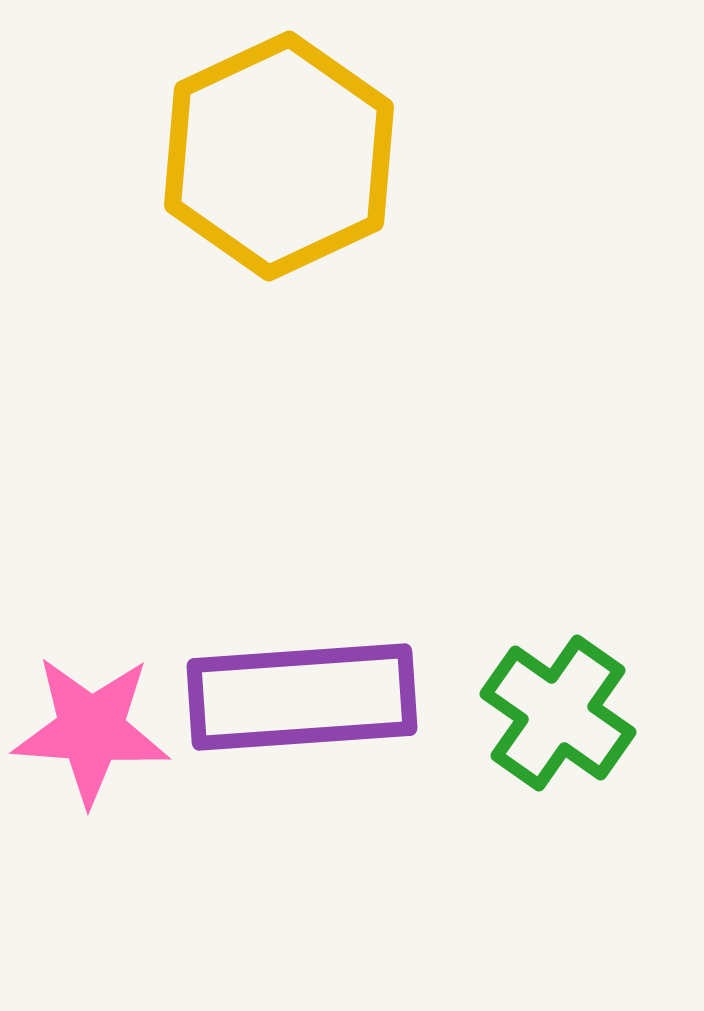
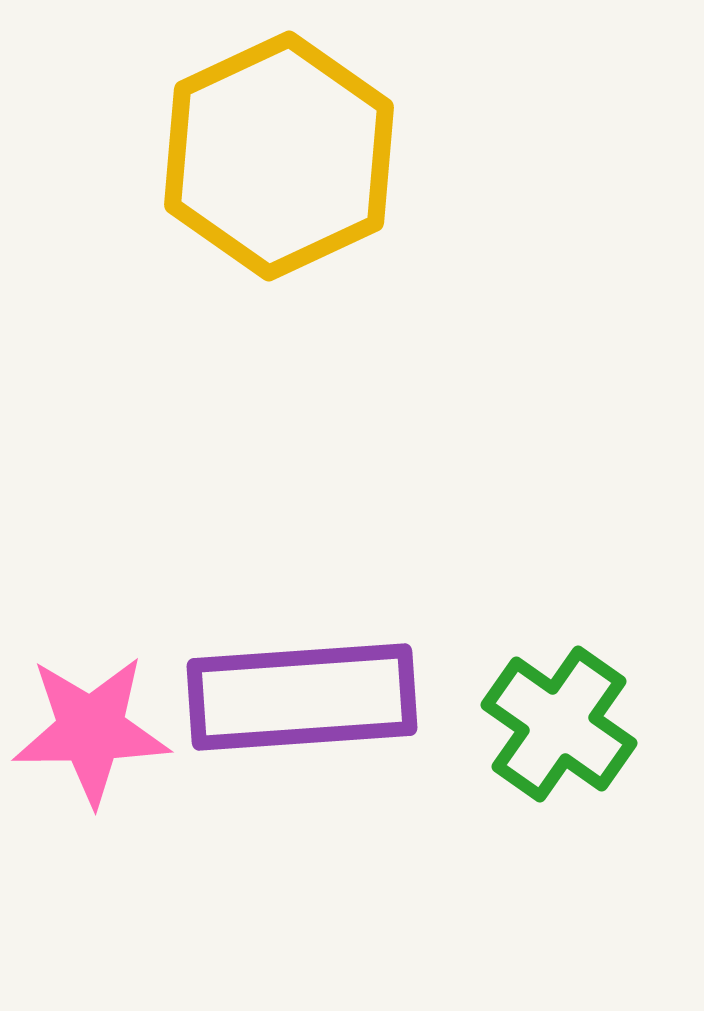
green cross: moved 1 px right, 11 px down
pink star: rotated 5 degrees counterclockwise
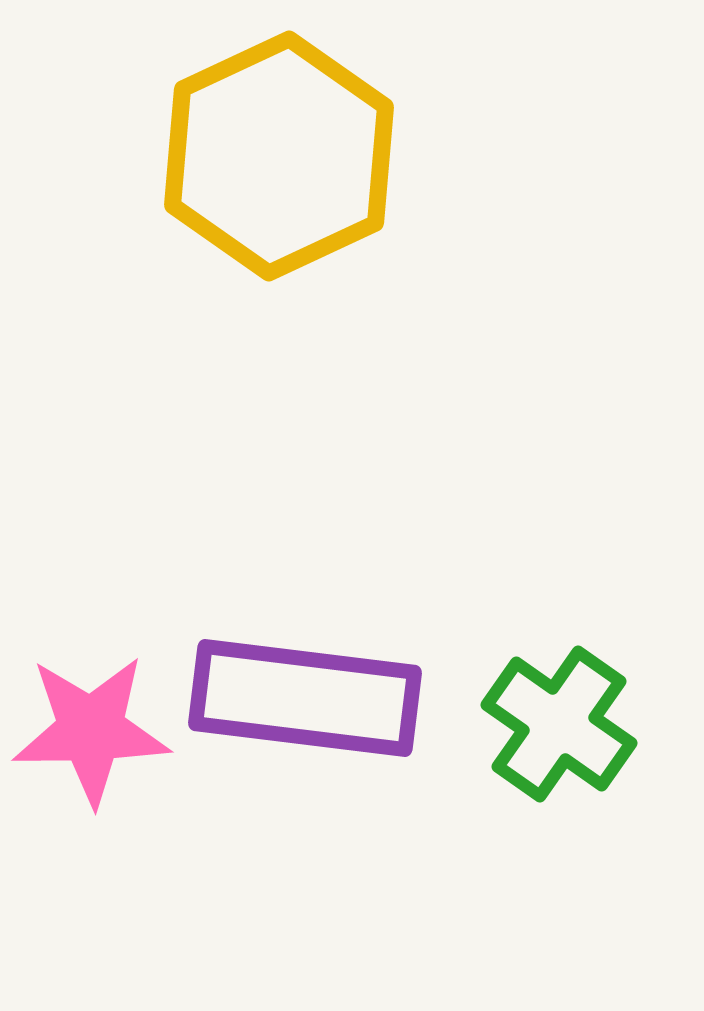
purple rectangle: moved 3 px right, 1 px down; rotated 11 degrees clockwise
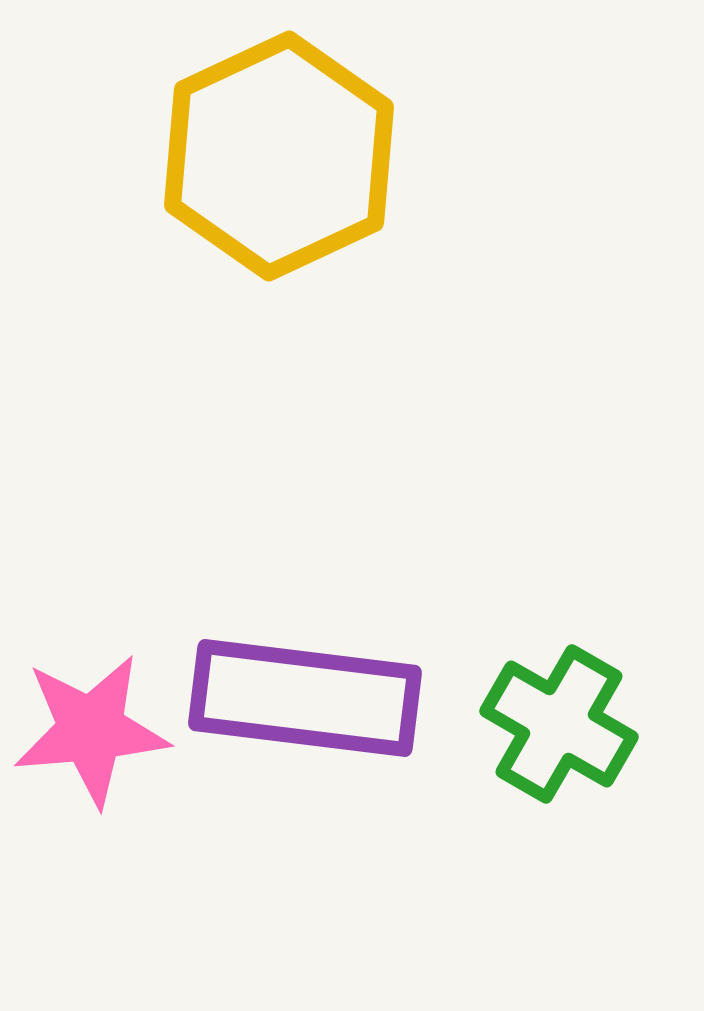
green cross: rotated 5 degrees counterclockwise
pink star: rotated 4 degrees counterclockwise
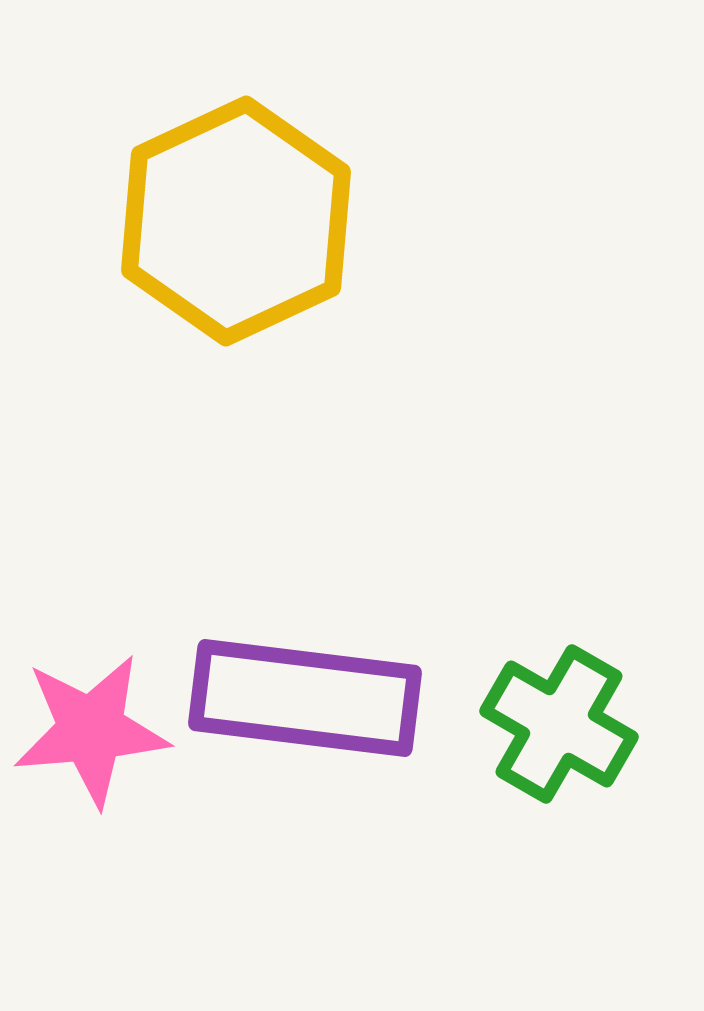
yellow hexagon: moved 43 px left, 65 px down
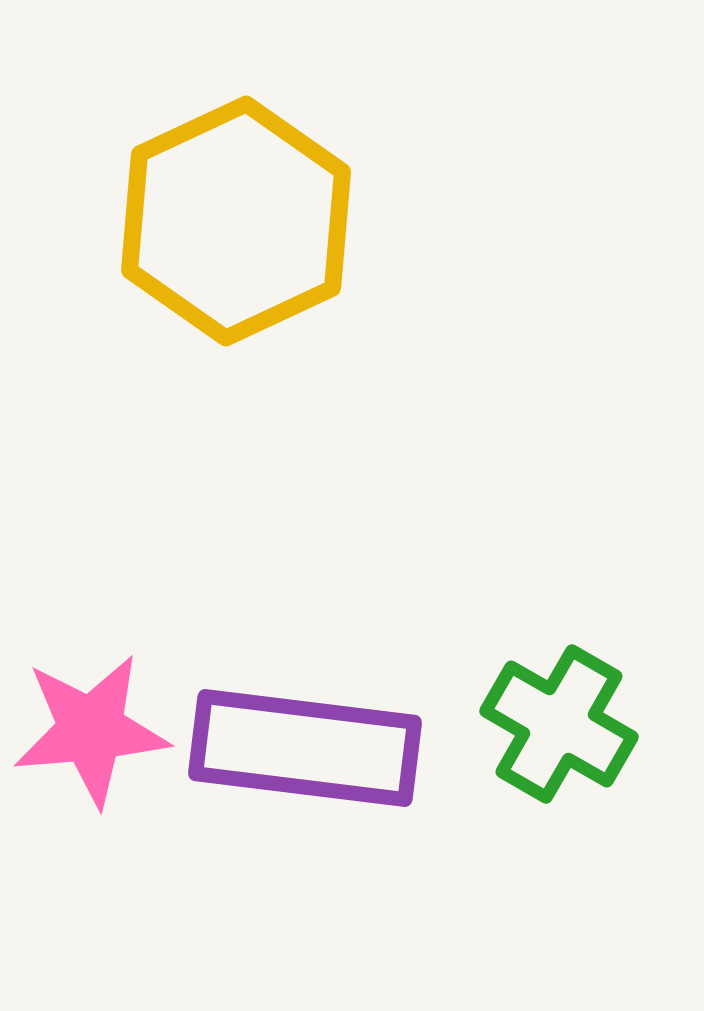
purple rectangle: moved 50 px down
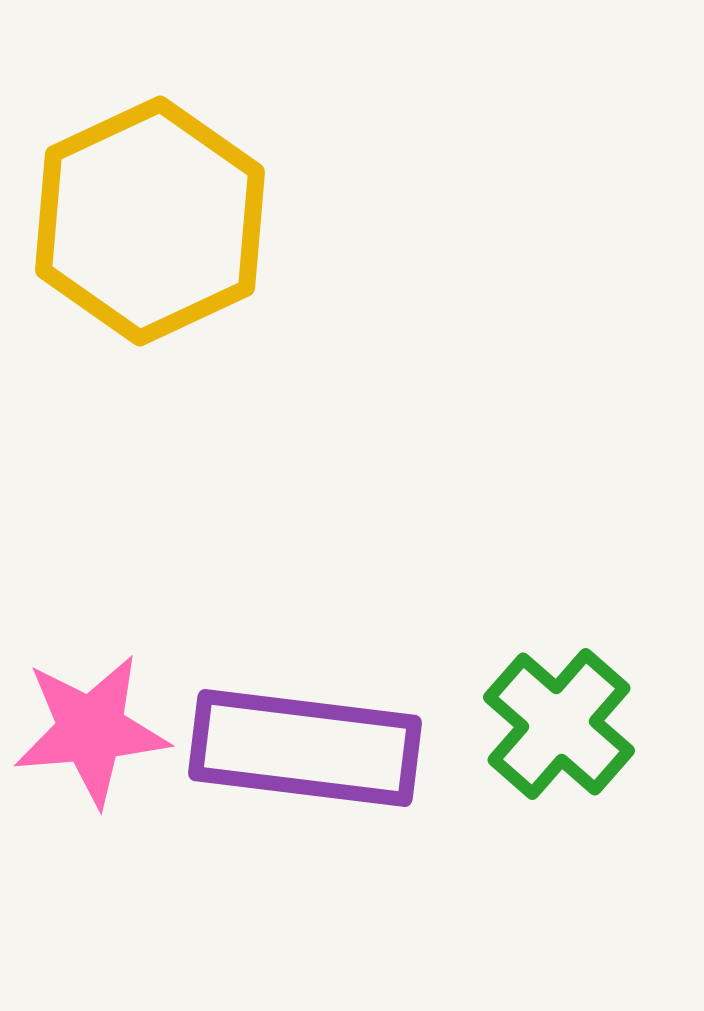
yellow hexagon: moved 86 px left
green cross: rotated 11 degrees clockwise
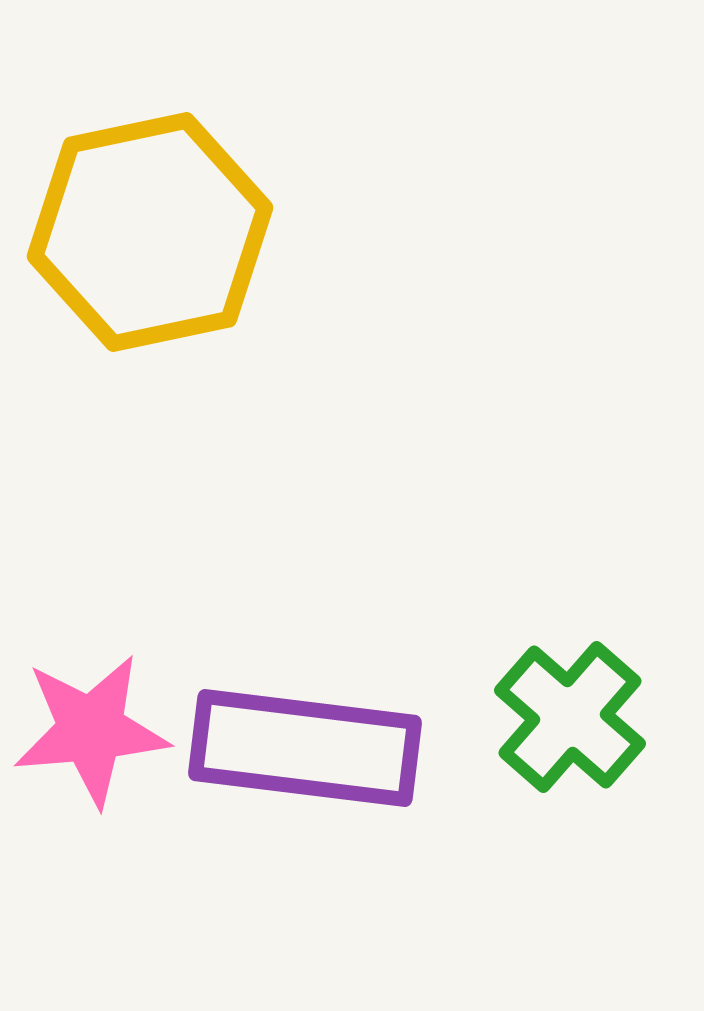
yellow hexagon: moved 11 px down; rotated 13 degrees clockwise
green cross: moved 11 px right, 7 px up
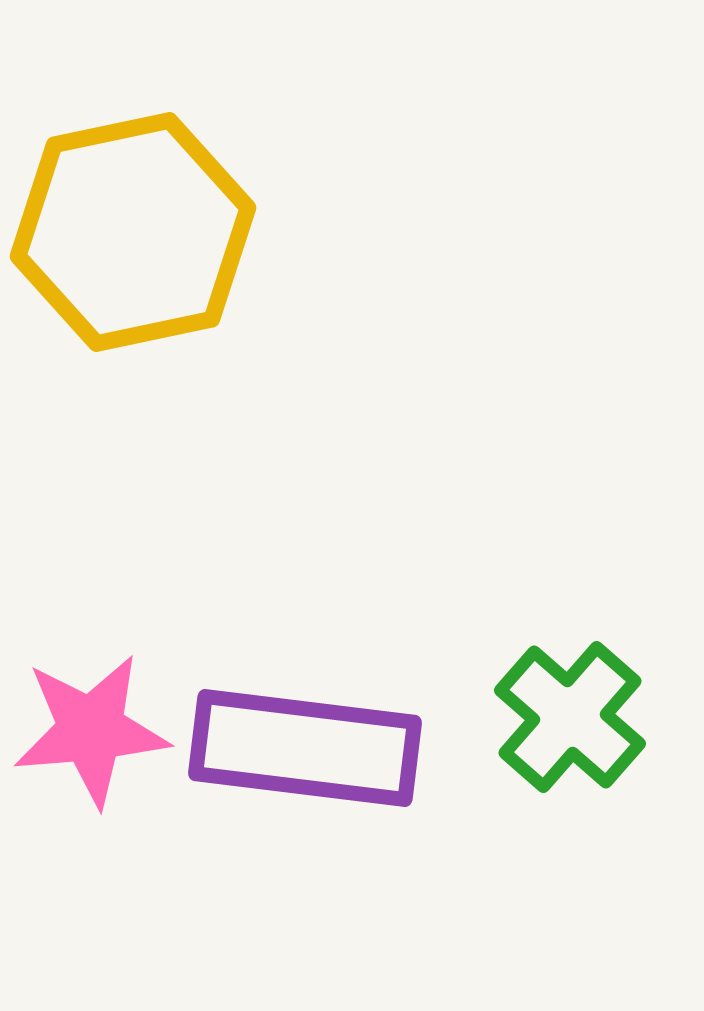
yellow hexagon: moved 17 px left
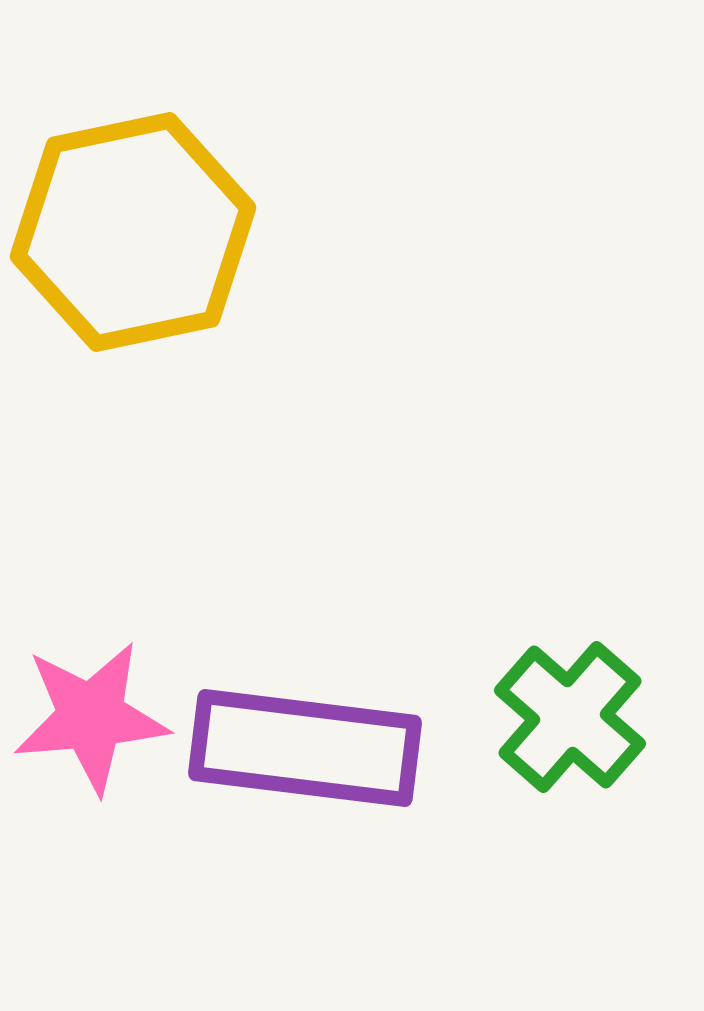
pink star: moved 13 px up
